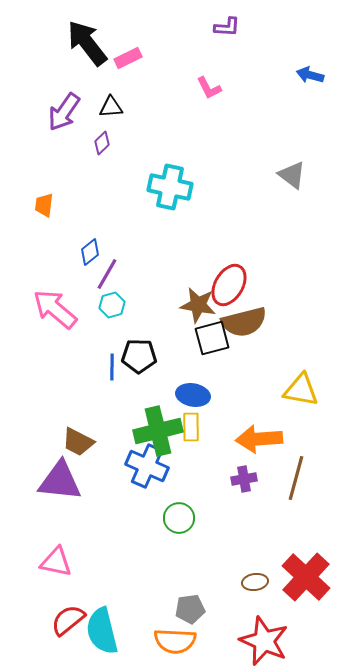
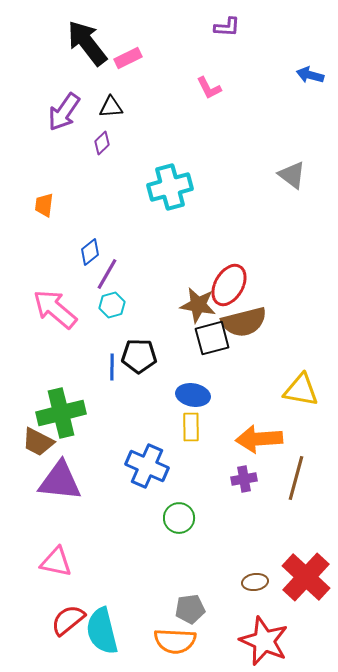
cyan cross: rotated 27 degrees counterclockwise
green cross: moved 97 px left, 18 px up
brown trapezoid: moved 40 px left
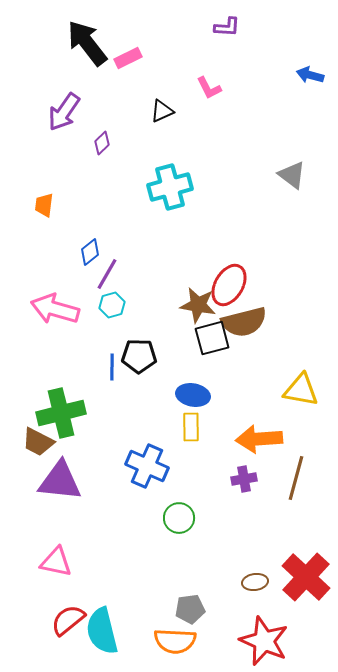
black triangle: moved 51 px right, 4 px down; rotated 20 degrees counterclockwise
pink arrow: rotated 24 degrees counterclockwise
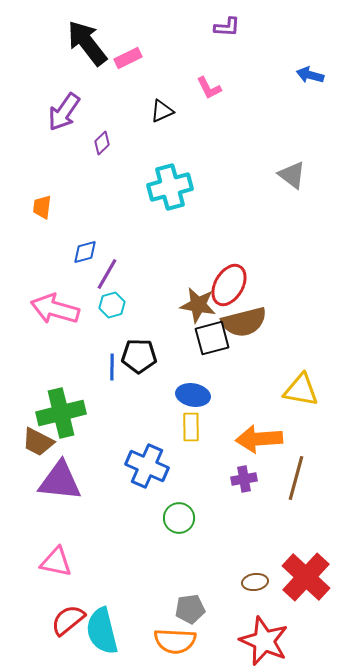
orange trapezoid: moved 2 px left, 2 px down
blue diamond: moved 5 px left; rotated 24 degrees clockwise
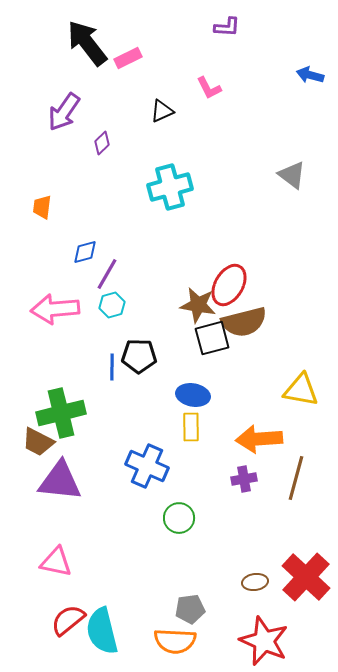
pink arrow: rotated 21 degrees counterclockwise
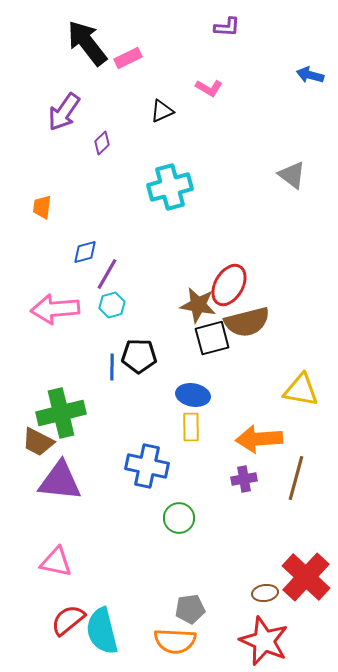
pink L-shape: rotated 32 degrees counterclockwise
brown semicircle: moved 3 px right
blue cross: rotated 12 degrees counterclockwise
brown ellipse: moved 10 px right, 11 px down
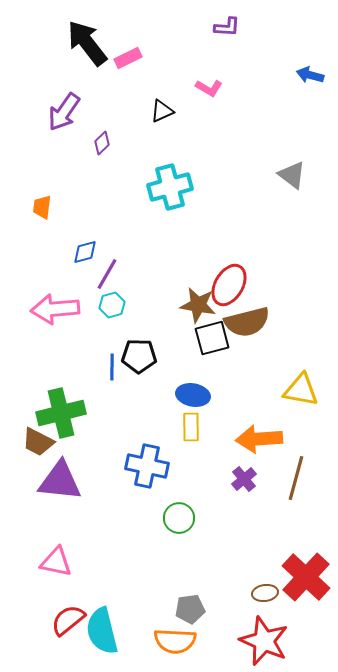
purple cross: rotated 30 degrees counterclockwise
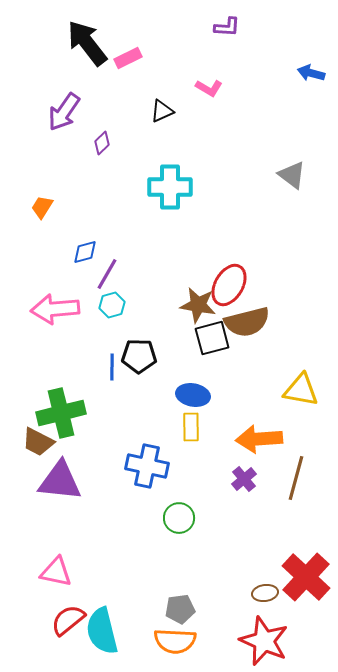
blue arrow: moved 1 px right, 2 px up
cyan cross: rotated 15 degrees clockwise
orange trapezoid: rotated 25 degrees clockwise
pink triangle: moved 10 px down
gray pentagon: moved 10 px left
